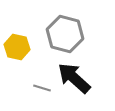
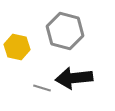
gray hexagon: moved 3 px up
black arrow: rotated 48 degrees counterclockwise
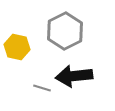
gray hexagon: rotated 18 degrees clockwise
black arrow: moved 2 px up
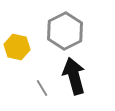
black arrow: rotated 81 degrees clockwise
gray line: rotated 42 degrees clockwise
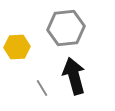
gray hexagon: moved 1 px right, 3 px up; rotated 21 degrees clockwise
yellow hexagon: rotated 15 degrees counterclockwise
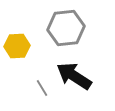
yellow hexagon: moved 1 px up
black arrow: rotated 42 degrees counterclockwise
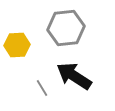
yellow hexagon: moved 1 px up
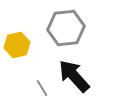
yellow hexagon: rotated 10 degrees counterclockwise
black arrow: rotated 15 degrees clockwise
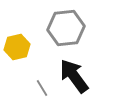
yellow hexagon: moved 2 px down
black arrow: rotated 6 degrees clockwise
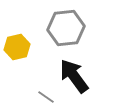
gray line: moved 4 px right, 9 px down; rotated 24 degrees counterclockwise
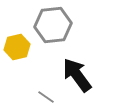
gray hexagon: moved 13 px left, 3 px up
black arrow: moved 3 px right, 1 px up
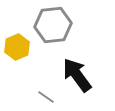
yellow hexagon: rotated 10 degrees counterclockwise
